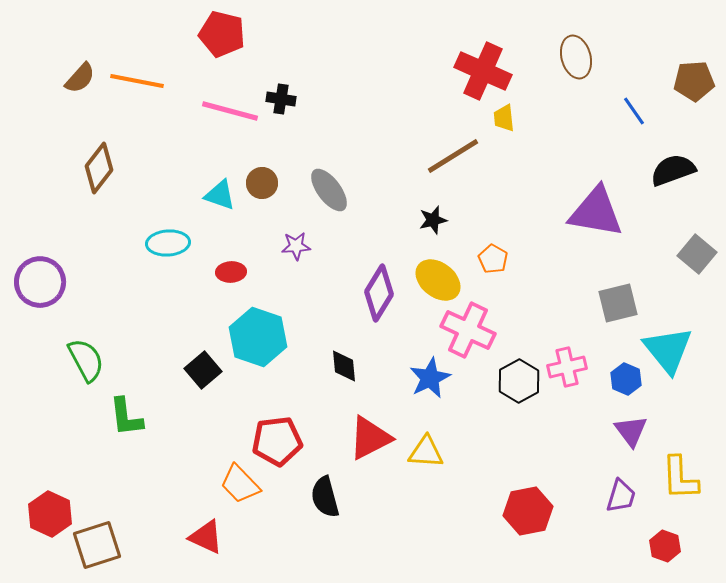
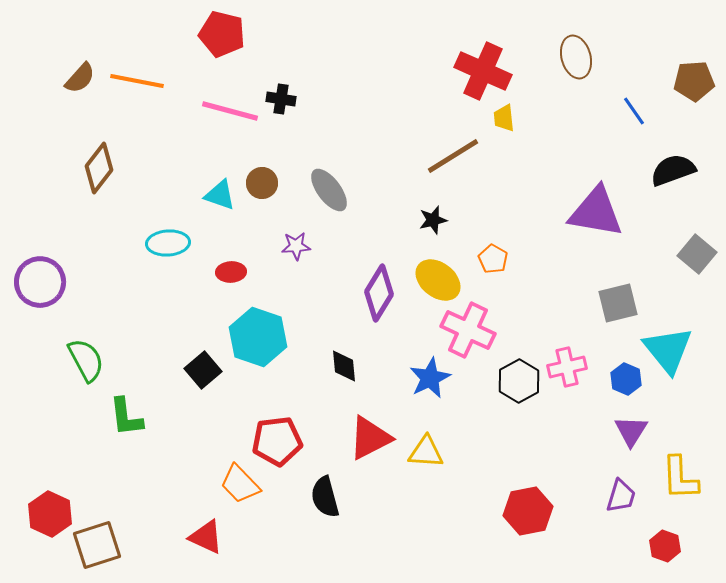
purple triangle at (631, 431): rotated 9 degrees clockwise
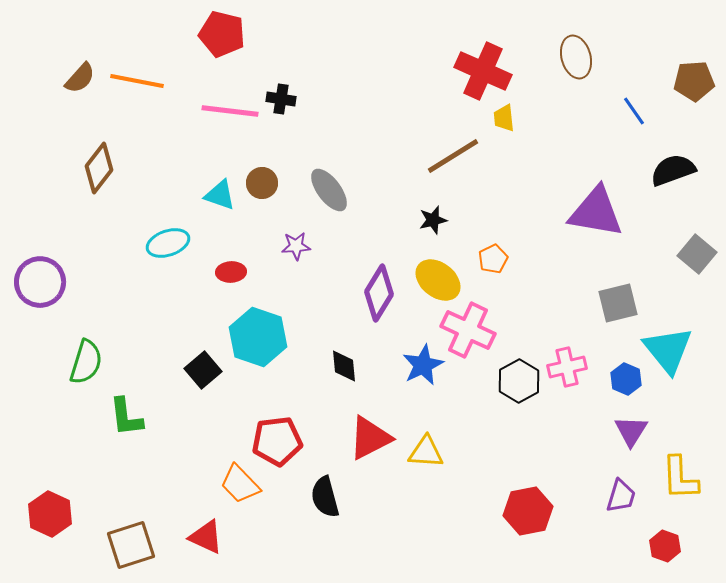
pink line at (230, 111): rotated 8 degrees counterclockwise
cyan ellipse at (168, 243): rotated 15 degrees counterclockwise
orange pentagon at (493, 259): rotated 16 degrees clockwise
green semicircle at (86, 360): moved 2 px down; rotated 45 degrees clockwise
blue star at (430, 378): moved 7 px left, 13 px up
brown square at (97, 545): moved 34 px right
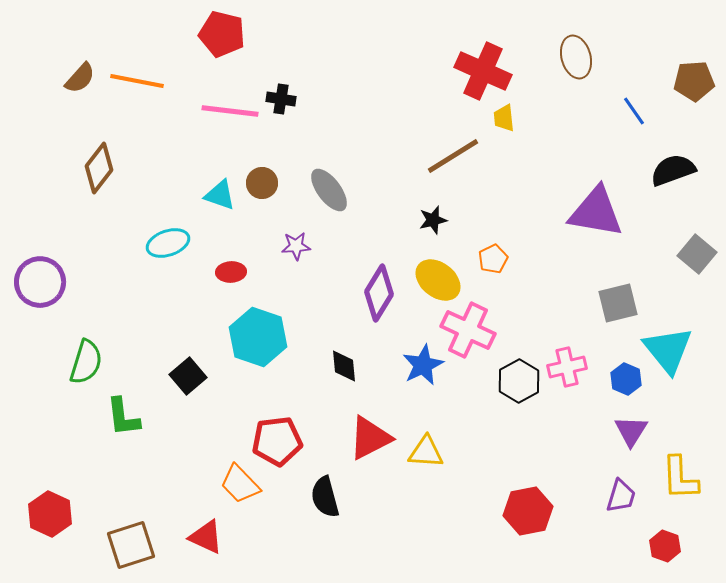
black square at (203, 370): moved 15 px left, 6 px down
green L-shape at (126, 417): moved 3 px left
